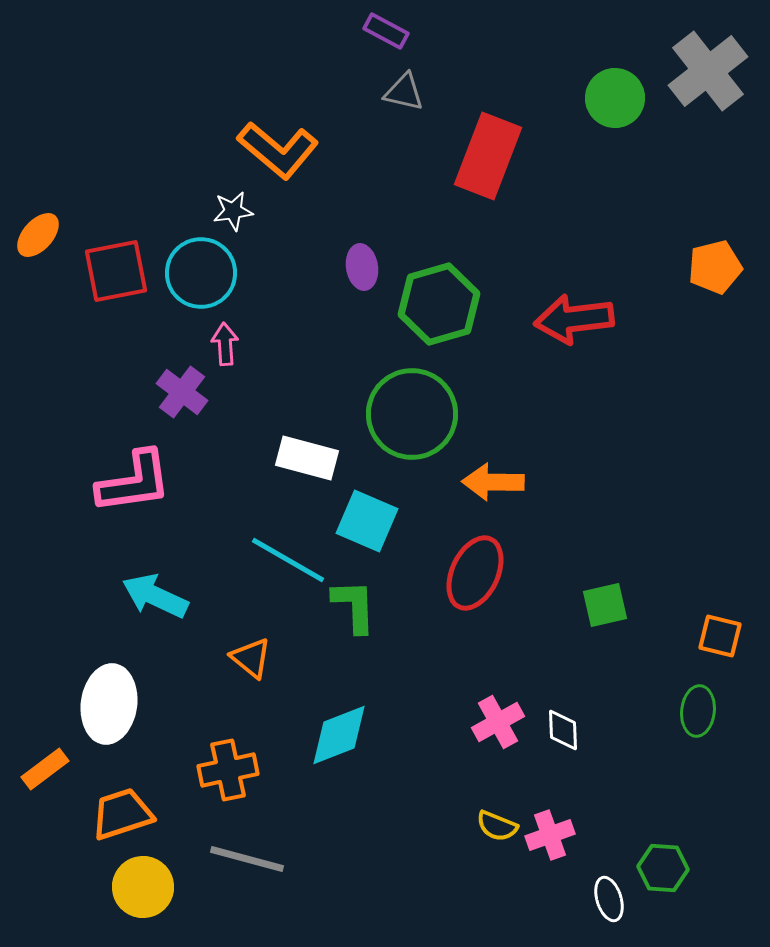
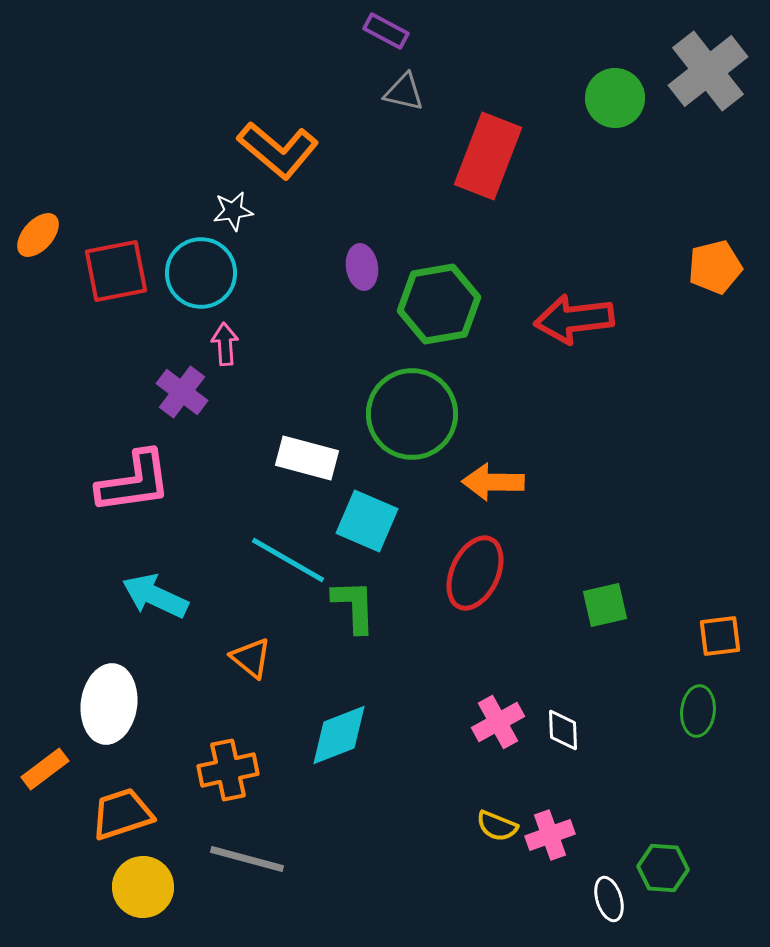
green hexagon at (439, 304): rotated 6 degrees clockwise
orange square at (720, 636): rotated 21 degrees counterclockwise
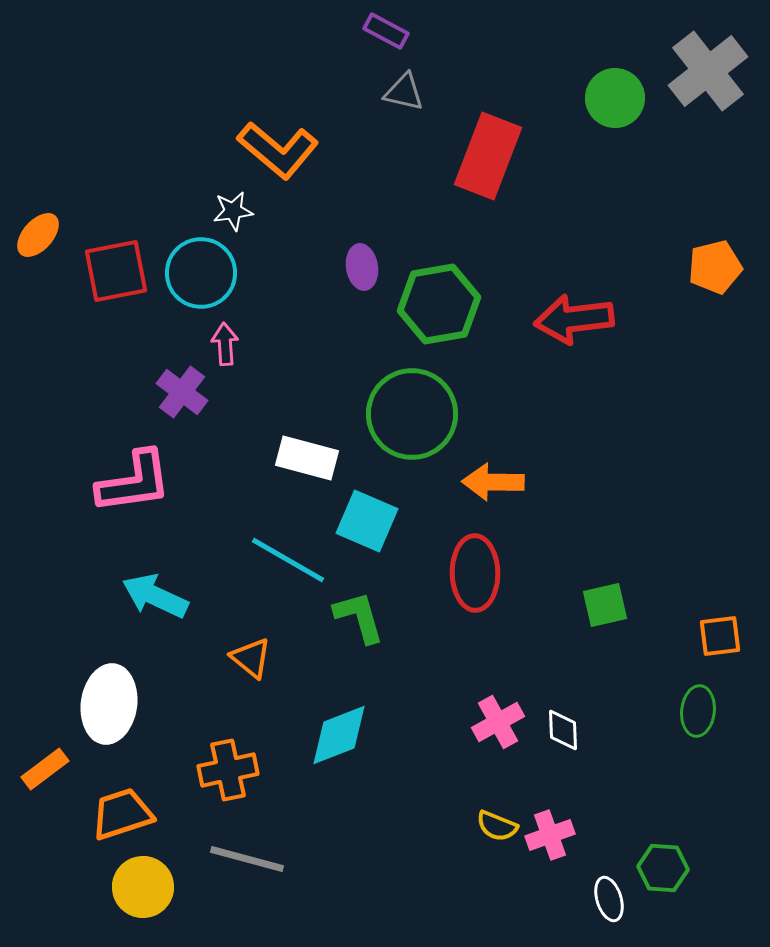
red ellipse at (475, 573): rotated 26 degrees counterclockwise
green L-shape at (354, 606): moved 5 px right, 11 px down; rotated 14 degrees counterclockwise
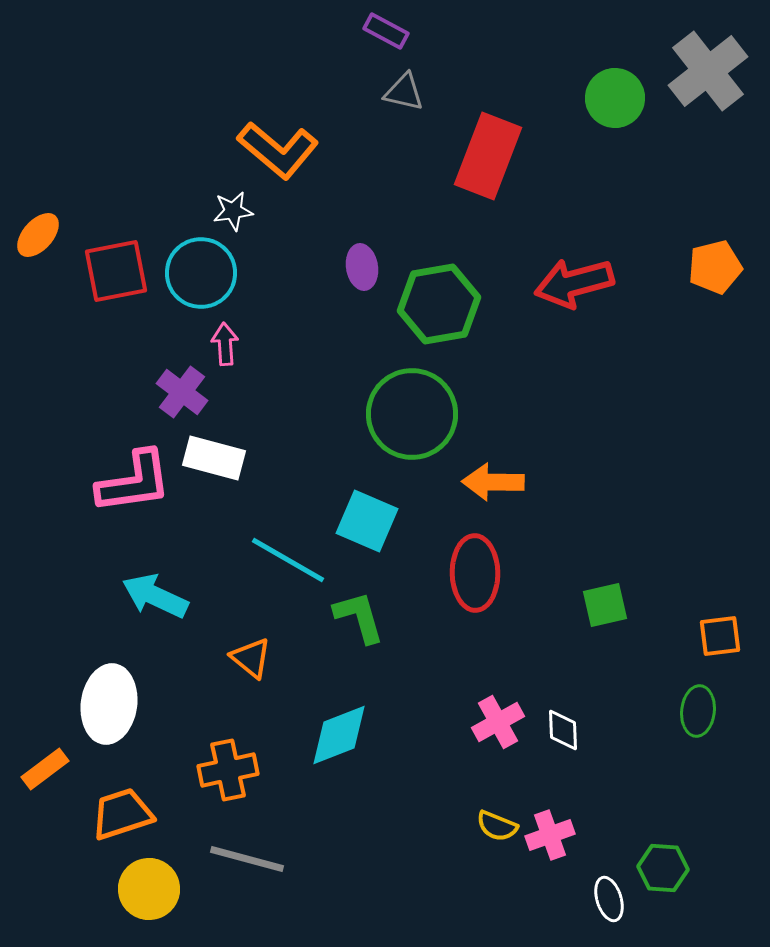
red arrow at (574, 319): moved 36 px up; rotated 8 degrees counterclockwise
white rectangle at (307, 458): moved 93 px left
yellow circle at (143, 887): moved 6 px right, 2 px down
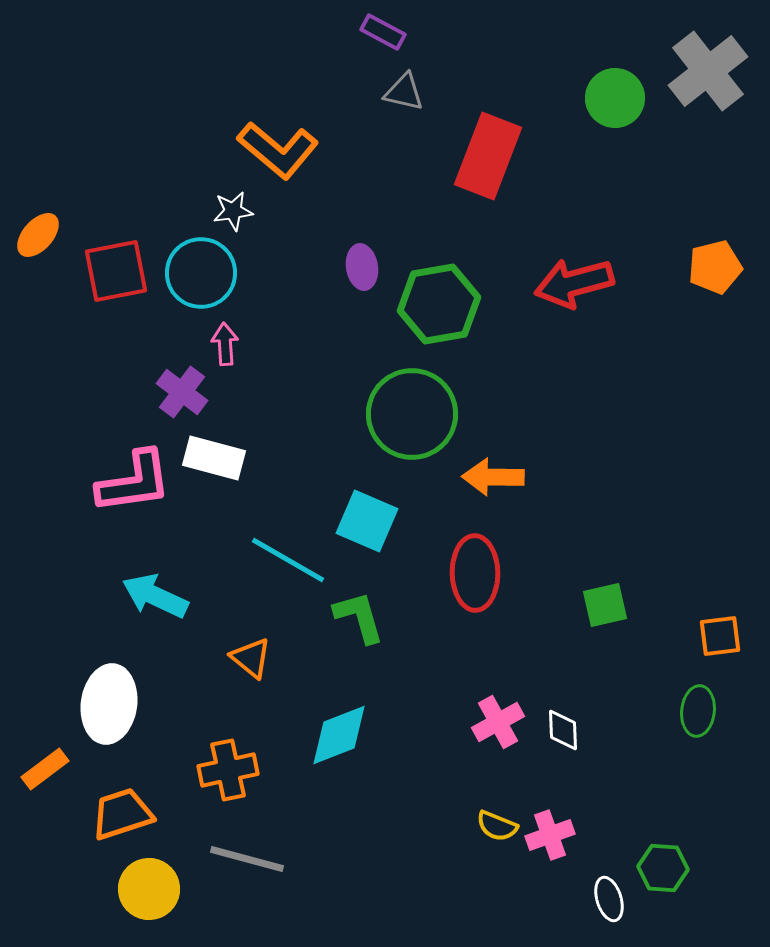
purple rectangle at (386, 31): moved 3 px left, 1 px down
orange arrow at (493, 482): moved 5 px up
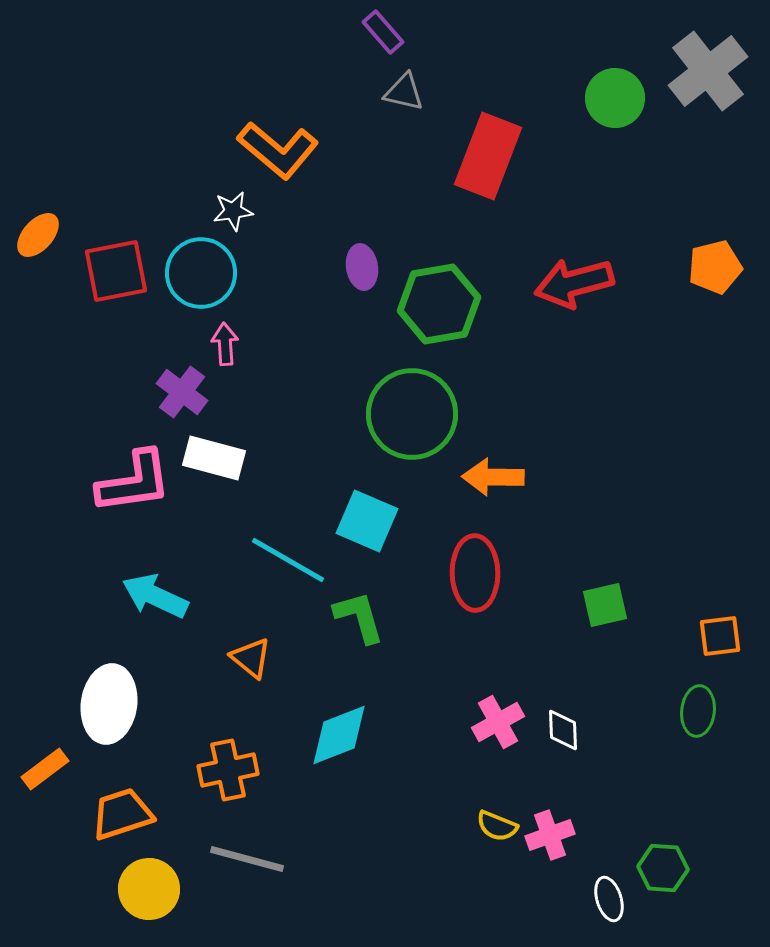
purple rectangle at (383, 32): rotated 21 degrees clockwise
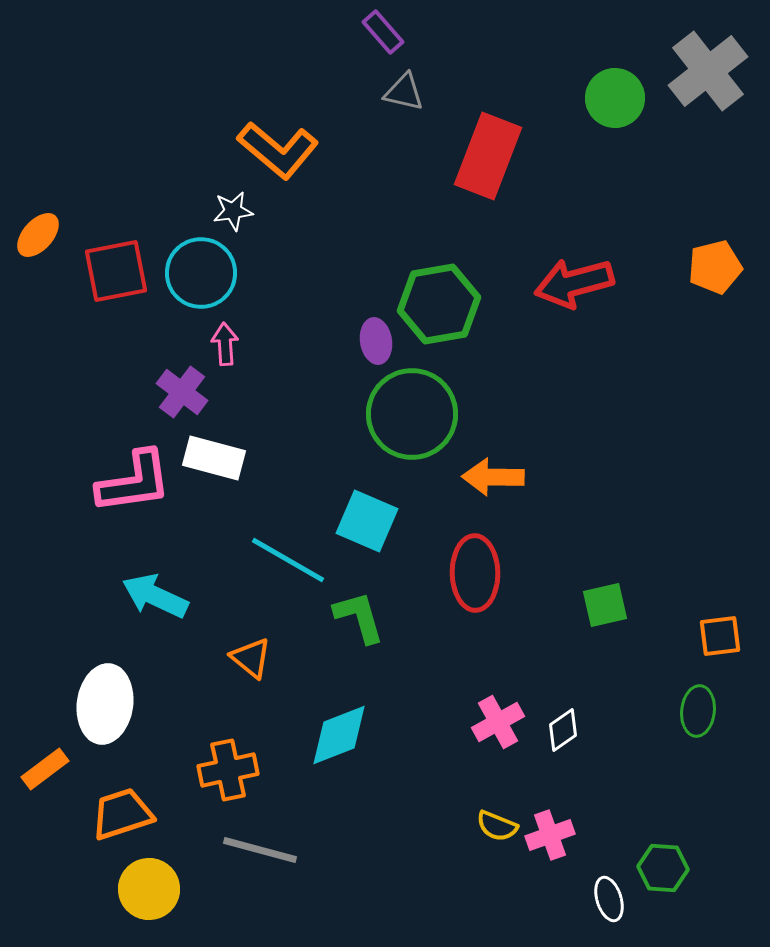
purple ellipse at (362, 267): moved 14 px right, 74 px down
white ellipse at (109, 704): moved 4 px left
white diamond at (563, 730): rotated 57 degrees clockwise
gray line at (247, 859): moved 13 px right, 9 px up
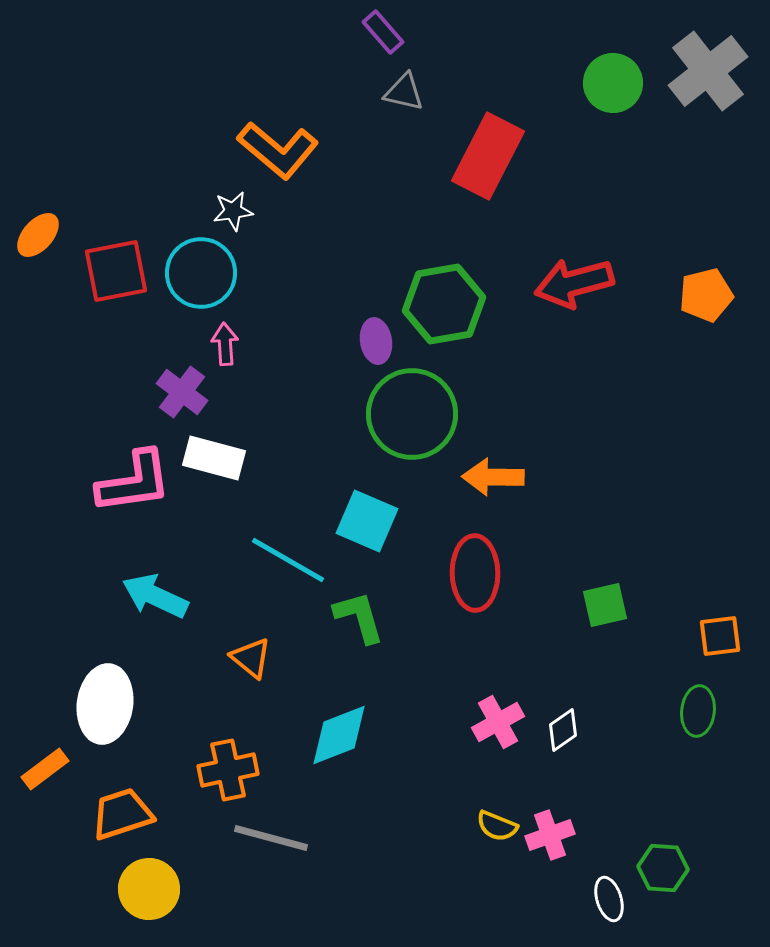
green circle at (615, 98): moved 2 px left, 15 px up
red rectangle at (488, 156): rotated 6 degrees clockwise
orange pentagon at (715, 267): moved 9 px left, 28 px down
green hexagon at (439, 304): moved 5 px right
gray line at (260, 850): moved 11 px right, 12 px up
